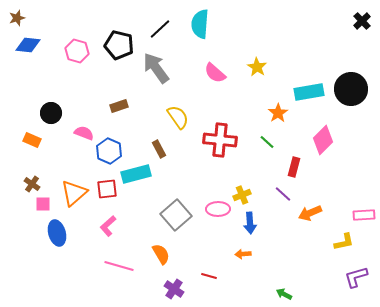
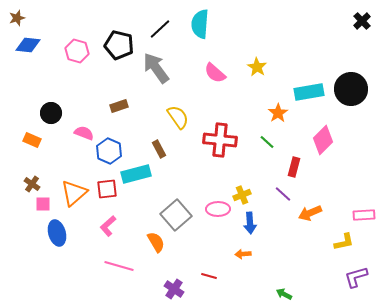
orange semicircle at (161, 254): moved 5 px left, 12 px up
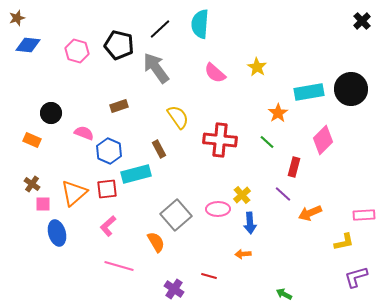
yellow cross at (242, 195): rotated 18 degrees counterclockwise
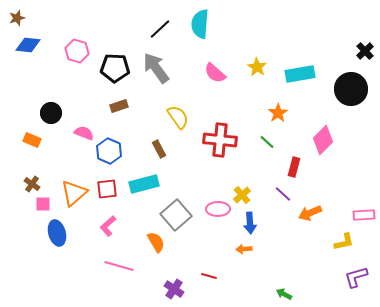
black cross at (362, 21): moved 3 px right, 30 px down
black pentagon at (119, 45): moved 4 px left, 23 px down; rotated 12 degrees counterclockwise
cyan rectangle at (309, 92): moved 9 px left, 18 px up
cyan rectangle at (136, 174): moved 8 px right, 10 px down
orange arrow at (243, 254): moved 1 px right, 5 px up
